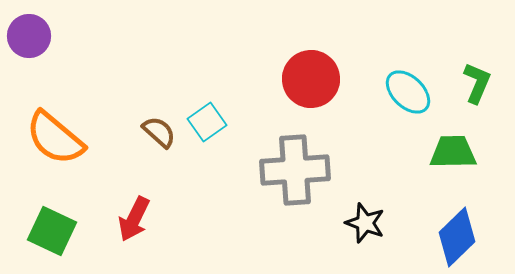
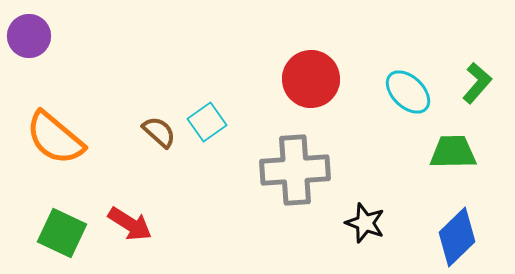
green L-shape: rotated 18 degrees clockwise
red arrow: moved 4 px left, 5 px down; rotated 84 degrees counterclockwise
green square: moved 10 px right, 2 px down
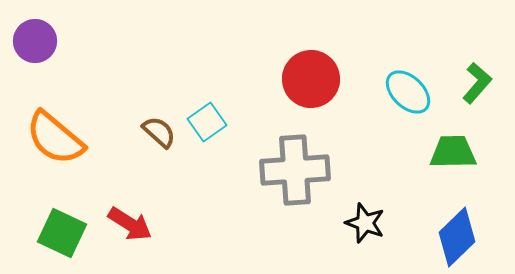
purple circle: moved 6 px right, 5 px down
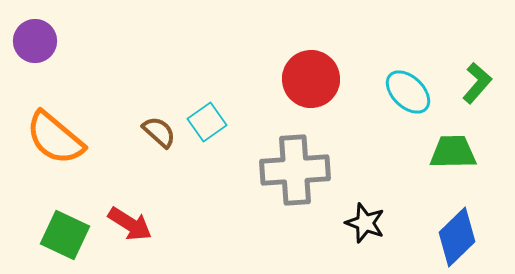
green square: moved 3 px right, 2 px down
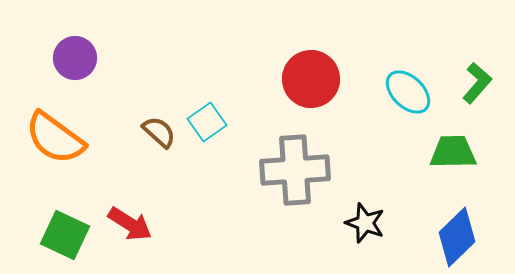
purple circle: moved 40 px right, 17 px down
orange semicircle: rotated 4 degrees counterclockwise
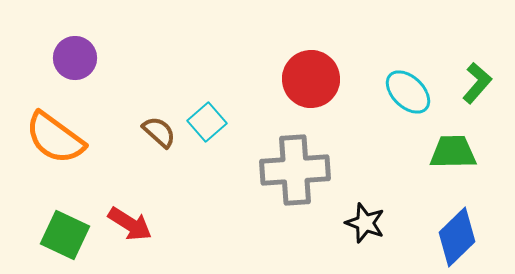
cyan square: rotated 6 degrees counterclockwise
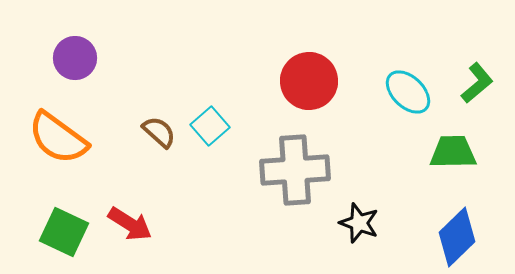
red circle: moved 2 px left, 2 px down
green L-shape: rotated 9 degrees clockwise
cyan square: moved 3 px right, 4 px down
orange semicircle: moved 3 px right
black star: moved 6 px left
green square: moved 1 px left, 3 px up
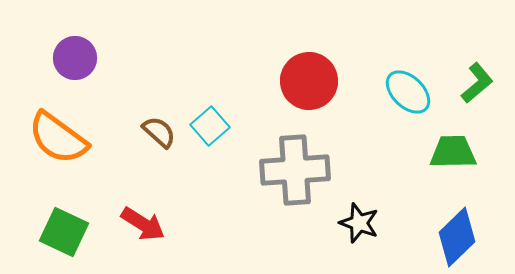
red arrow: moved 13 px right
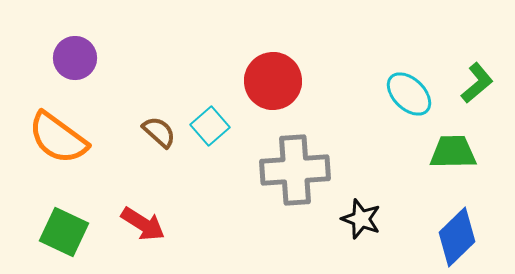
red circle: moved 36 px left
cyan ellipse: moved 1 px right, 2 px down
black star: moved 2 px right, 4 px up
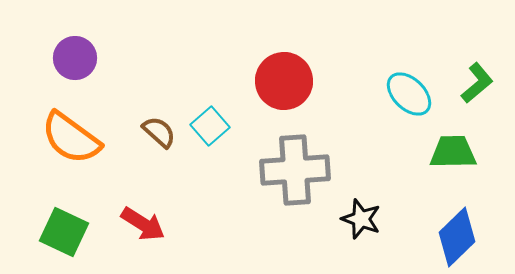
red circle: moved 11 px right
orange semicircle: moved 13 px right
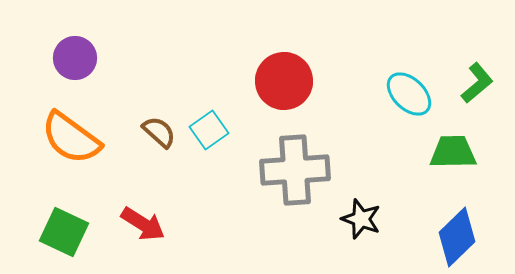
cyan square: moved 1 px left, 4 px down; rotated 6 degrees clockwise
